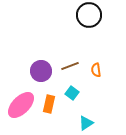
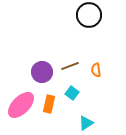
purple circle: moved 1 px right, 1 px down
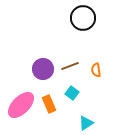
black circle: moved 6 px left, 3 px down
purple circle: moved 1 px right, 3 px up
orange rectangle: rotated 36 degrees counterclockwise
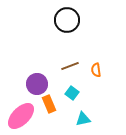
black circle: moved 16 px left, 2 px down
purple circle: moved 6 px left, 15 px down
pink ellipse: moved 11 px down
cyan triangle: moved 3 px left, 4 px up; rotated 21 degrees clockwise
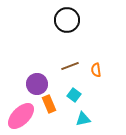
cyan square: moved 2 px right, 2 px down
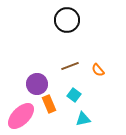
orange semicircle: moved 2 px right; rotated 32 degrees counterclockwise
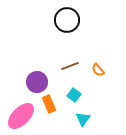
purple circle: moved 2 px up
cyan triangle: rotated 42 degrees counterclockwise
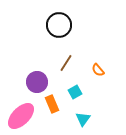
black circle: moved 8 px left, 5 px down
brown line: moved 4 px left, 3 px up; rotated 36 degrees counterclockwise
cyan square: moved 1 px right, 3 px up; rotated 24 degrees clockwise
orange rectangle: moved 3 px right
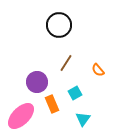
cyan square: moved 1 px down
